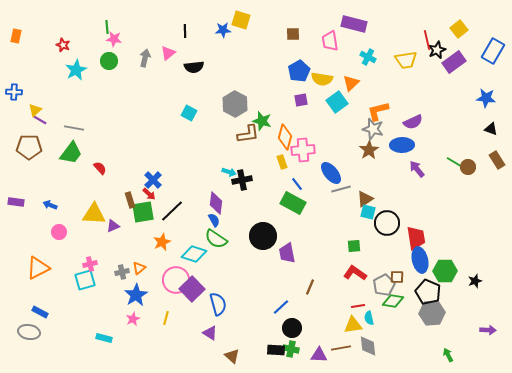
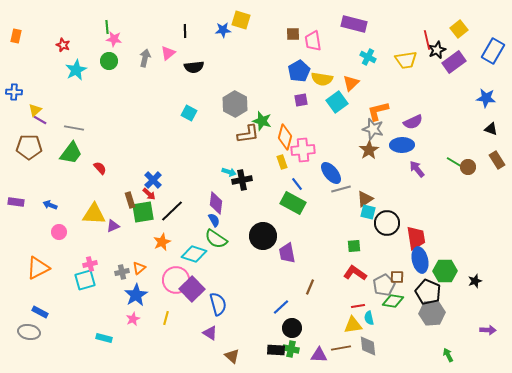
pink trapezoid at (330, 41): moved 17 px left
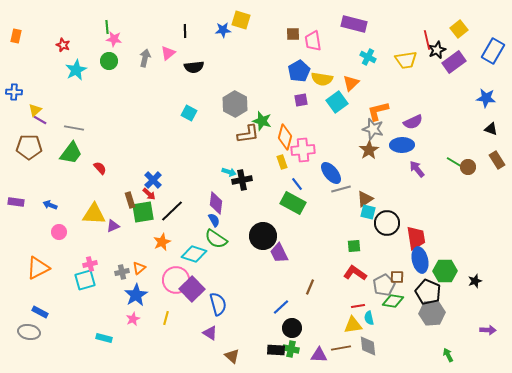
purple trapezoid at (287, 253): moved 8 px left; rotated 15 degrees counterclockwise
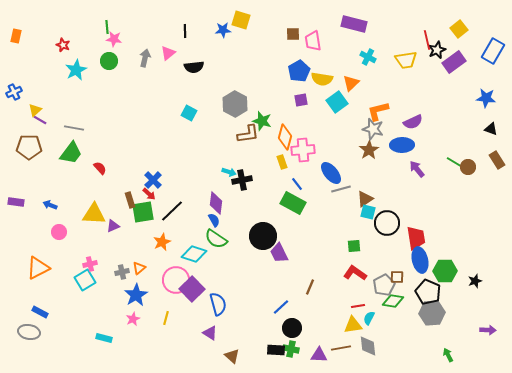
blue cross at (14, 92): rotated 28 degrees counterclockwise
cyan square at (85, 280): rotated 15 degrees counterclockwise
cyan semicircle at (369, 318): rotated 40 degrees clockwise
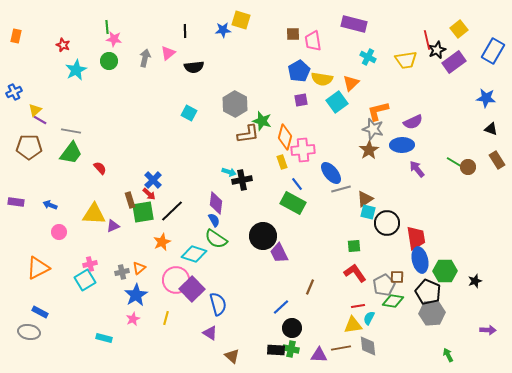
gray line at (74, 128): moved 3 px left, 3 px down
red L-shape at (355, 273): rotated 20 degrees clockwise
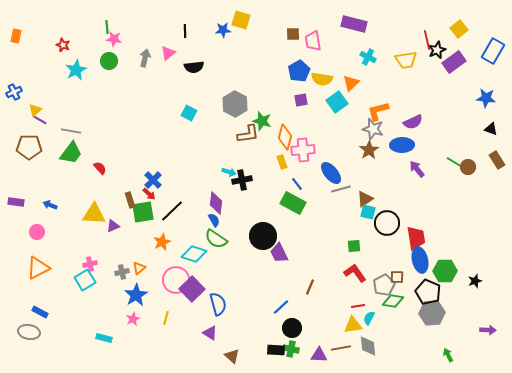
pink circle at (59, 232): moved 22 px left
